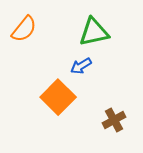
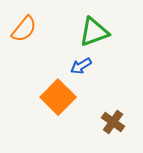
green triangle: rotated 8 degrees counterclockwise
brown cross: moved 1 px left, 2 px down; rotated 25 degrees counterclockwise
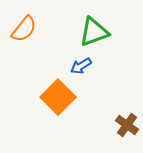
brown cross: moved 14 px right, 3 px down
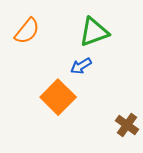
orange semicircle: moved 3 px right, 2 px down
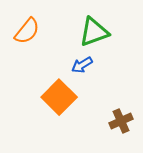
blue arrow: moved 1 px right, 1 px up
orange square: moved 1 px right
brown cross: moved 6 px left, 4 px up; rotated 30 degrees clockwise
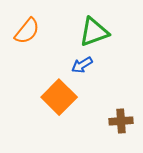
brown cross: rotated 20 degrees clockwise
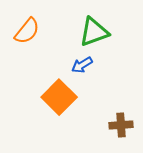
brown cross: moved 4 px down
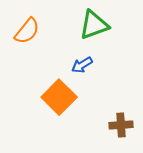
green triangle: moved 7 px up
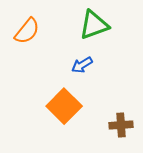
orange square: moved 5 px right, 9 px down
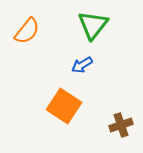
green triangle: moved 1 px left; rotated 32 degrees counterclockwise
orange square: rotated 12 degrees counterclockwise
brown cross: rotated 15 degrees counterclockwise
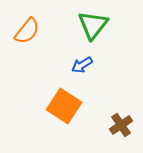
brown cross: rotated 15 degrees counterclockwise
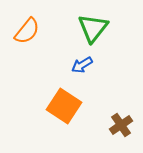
green triangle: moved 3 px down
